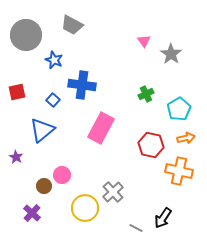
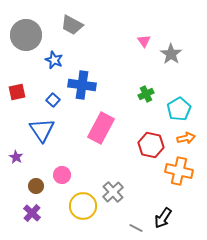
blue triangle: rotated 24 degrees counterclockwise
brown circle: moved 8 px left
yellow circle: moved 2 px left, 2 px up
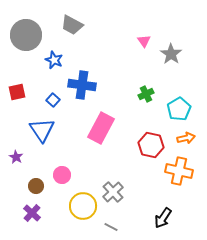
gray line: moved 25 px left, 1 px up
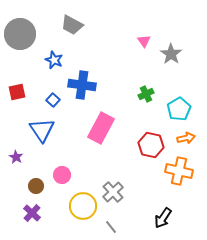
gray circle: moved 6 px left, 1 px up
gray line: rotated 24 degrees clockwise
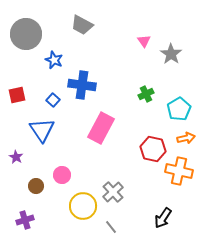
gray trapezoid: moved 10 px right
gray circle: moved 6 px right
red square: moved 3 px down
red hexagon: moved 2 px right, 4 px down
purple cross: moved 7 px left, 7 px down; rotated 30 degrees clockwise
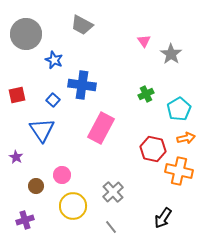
yellow circle: moved 10 px left
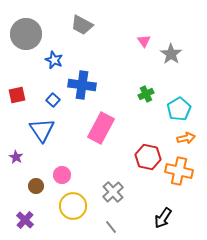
red hexagon: moved 5 px left, 8 px down
purple cross: rotated 30 degrees counterclockwise
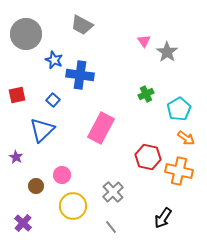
gray star: moved 4 px left, 2 px up
blue cross: moved 2 px left, 10 px up
blue triangle: rotated 20 degrees clockwise
orange arrow: rotated 48 degrees clockwise
purple cross: moved 2 px left, 3 px down
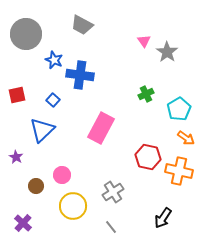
gray cross: rotated 10 degrees clockwise
